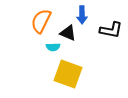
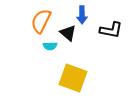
black triangle: rotated 18 degrees clockwise
cyan semicircle: moved 3 px left, 1 px up
yellow square: moved 5 px right, 4 px down
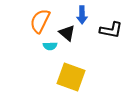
orange semicircle: moved 1 px left
black triangle: moved 1 px left
yellow square: moved 2 px left, 1 px up
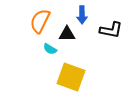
black triangle: moved 1 px down; rotated 42 degrees counterclockwise
cyan semicircle: moved 3 px down; rotated 32 degrees clockwise
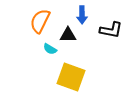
black triangle: moved 1 px right, 1 px down
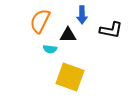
cyan semicircle: rotated 24 degrees counterclockwise
yellow square: moved 1 px left
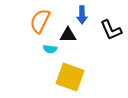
black L-shape: rotated 55 degrees clockwise
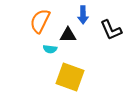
blue arrow: moved 1 px right
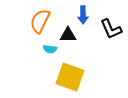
black L-shape: moved 1 px up
